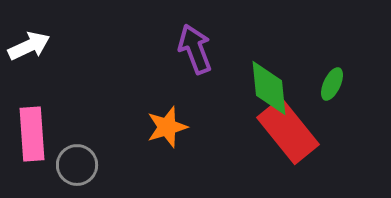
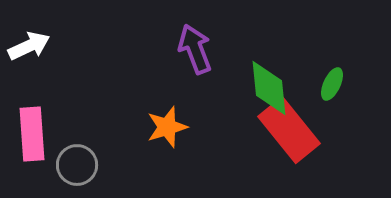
red rectangle: moved 1 px right, 1 px up
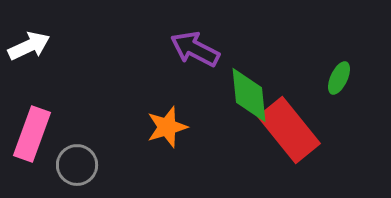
purple arrow: rotated 42 degrees counterclockwise
green ellipse: moved 7 px right, 6 px up
green diamond: moved 20 px left, 7 px down
pink rectangle: rotated 24 degrees clockwise
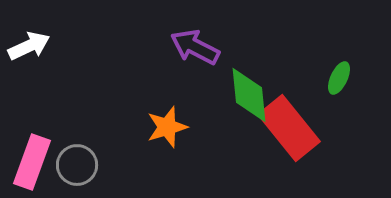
purple arrow: moved 2 px up
red rectangle: moved 2 px up
pink rectangle: moved 28 px down
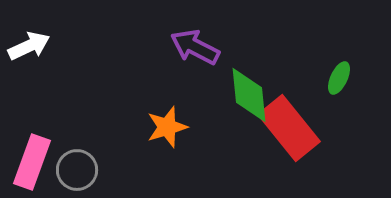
gray circle: moved 5 px down
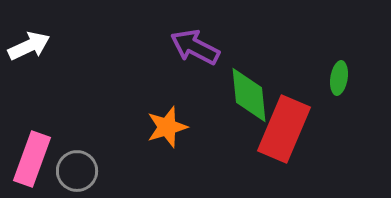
green ellipse: rotated 16 degrees counterclockwise
red rectangle: moved 5 px left, 1 px down; rotated 62 degrees clockwise
pink rectangle: moved 3 px up
gray circle: moved 1 px down
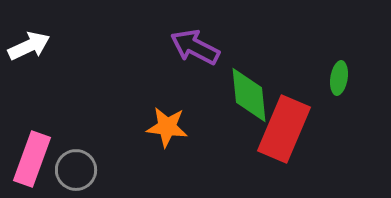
orange star: rotated 24 degrees clockwise
gray circle: moved 1 px left, 1 px up
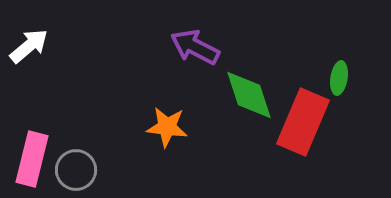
white arrow: rotated 15 degrees counterclockwise
green diamond: rotated 12 degrees counterclockwise
red rectangle: moved 19 px right, 7 px up
pink rectangle: rotated 6 degrees counterclockwise
